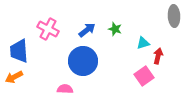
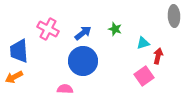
blue arrow: moved 4 px left, 3 px down
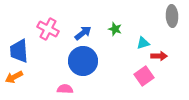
gray ellipse: moved 2 px left
red arrow: moved 1 px right; rotated 77 degrees clockwise
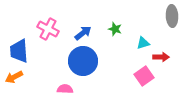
red arrow: moved 2 px right, 1 px down
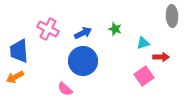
blue arrow: rotated 12 degrees clockwise
orange arrow: moved 1 px right
pink semicircle: rotated 140 degrees counterclockwise
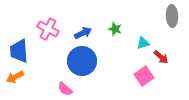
red arrow: rotated 42 degrees clockwise
blue circle: moved 1 px left
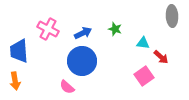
cyan triangle: rotated 24 degrees clockwise
orange arrow: moved 4 px down; rotated 72 degrees counterclockwise
pink semicircle: moved 2 px right, 2 px up
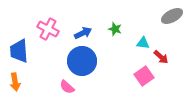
gray ellipse: rotated 65 degrees clockwise
orange arrow: moved 1 px down
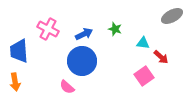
blue arrow: moved 1 px right, 1 px down
